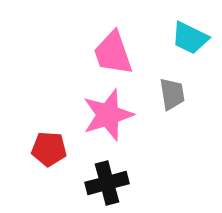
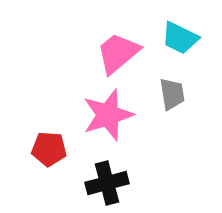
cyan trapezoid: moved 10 px left
pink trapezoid: moved 5 px right; rotated 69 degrees clockwise
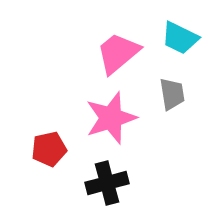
pink star: moved 3 px right, 3 px down
red pentagon: rotated 16 degrees counterclockwise
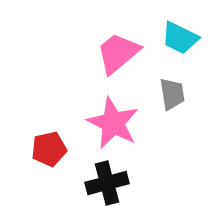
pink star: moved 2 px right, 5 px down; rotated 28 degrees counterclockwise
